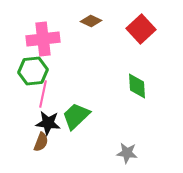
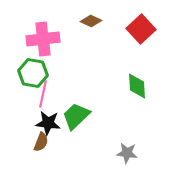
green hexagon: moved 2 px down; rotated 16 degrees clockwise
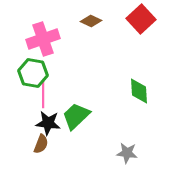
red square: moved 10 px up
pink cross: rotated 12 degrees counterclockwise
green diamond: moved 2 px right, 5 px down
pink line: rotated 12 degrees counterclockwise
brown semicircle: moved 2 px down
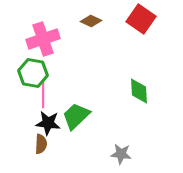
red square: rotated 12 degrees counterclockwise
brown semicircle: rotated 18 degrees counterclockwise
gray star: moved 6 px left, 1 px down
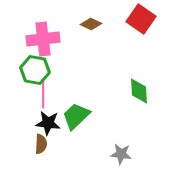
brown diamond: moved 3 px down
pink cross: rotated 12 degrees clockwise
green hexagon: moved 2 px right, 3 px up
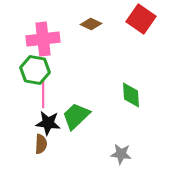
green diamond: moved 8 px left, 4 px down
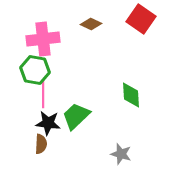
gray star: rotated 10 degrees clockwise
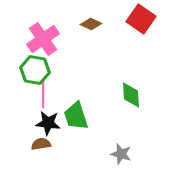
pink cross: rotated 28 degrees counterclockwise
green trapezoid: rotated 64 degrees counterclockwise
brown semicircle: rotated 102 degrees counterclockwise
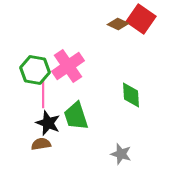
brown diamond: moved 27 px right
pink cross: moved 25 px right, 27 px down
black star: rotated 15 degrees clockwise
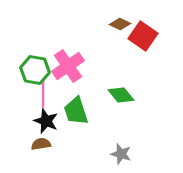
red square: moved 2 px right, 17 px down
brown diamond: moved 2 px right
green diamond: moved 10 px left; rotated 36 degrees counterclockwise
green trapezoid: moved 5 px up
black star: moved 2 px left, 2 px up
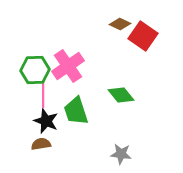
green hexagon: rotated 12 degrees counterclockwise
gray star: rotated 10 degrees counterclockwise
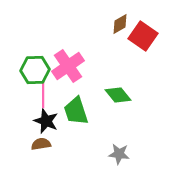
brown diamond: rotated 55 degrees counterclockwise
green diamond: moved 3 px left
gray star: moved 2 px left
